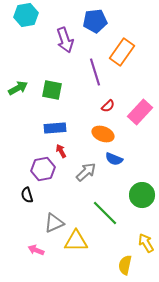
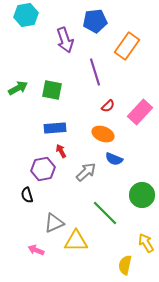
orange rectangle: moved 5 px right, 6 px up
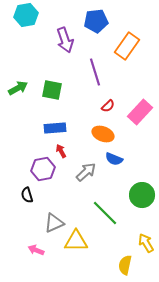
blue pentagon: moved 1 px right
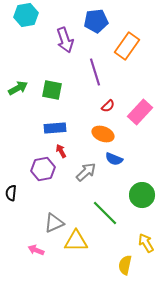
black semicircle: moved 16 px left, 2 px up; rotated 21 degrees clockwise
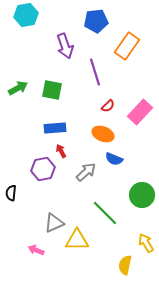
purple arrow: moved 6 px down
yellow triangle: moved 1 px right, 1 px up
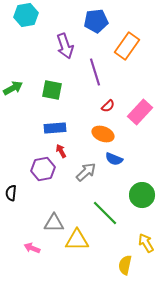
green arrow: moved 5 px left
gray triangle: rotated 25 degrees clockwise
pink arrow: moved 4 px left, 2 px up
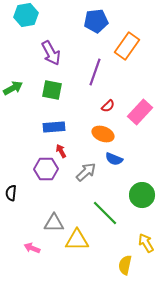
purple arrow: moved 14 px left, 7 px down; rotated 10 degrees counterclockwise
purple line: rotated 36 degrees clockwise
blue rectangle: moved 1 px left, 1 px up
purple hexagon: moved 3 px right; rotated 10 degrees clockwise
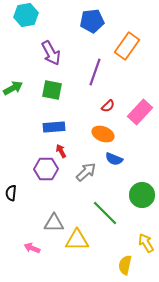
blue pentagon: moved 4 px left
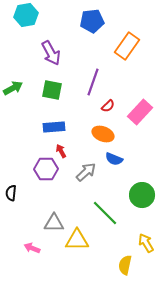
purple line: moved 2 px left, 10 px down
